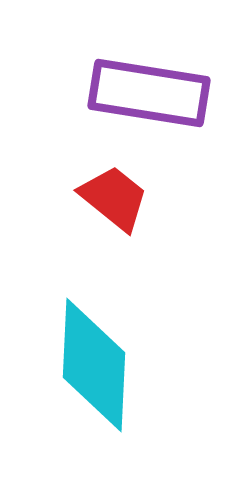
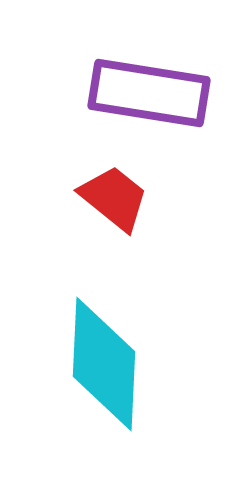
cyan diamond: moved 10 px right, 1 px up
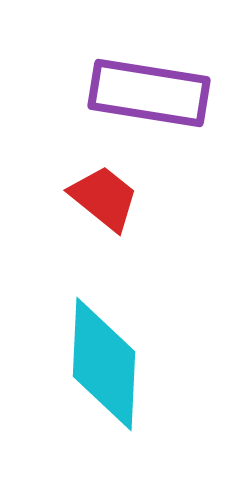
red trapezoid: moved 10 px left
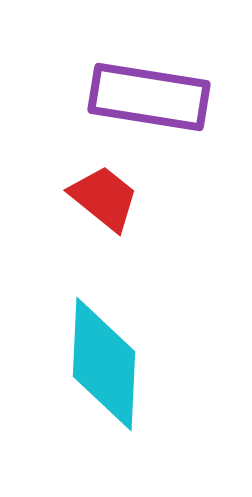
purple rectangle: moved 4 px down
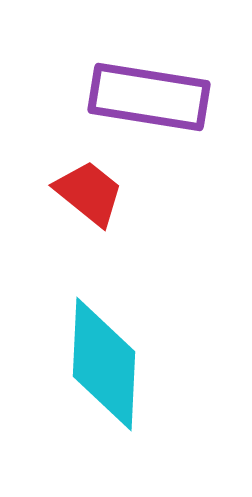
red trapezoid: moved 15 px left, 5 px up
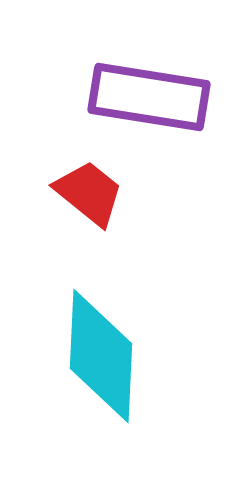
cyan diamond: moved 3 px left, 8 px up
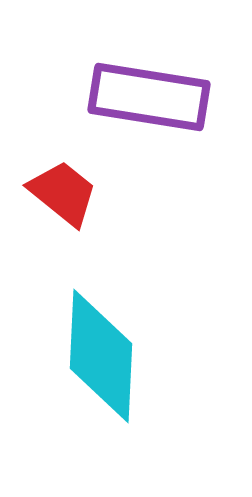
red trapezoid: moved 26 px left
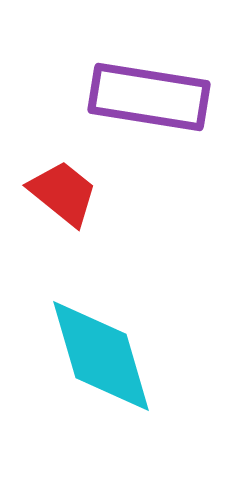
cyan diamond: rotated 19 degrees counterclockwise
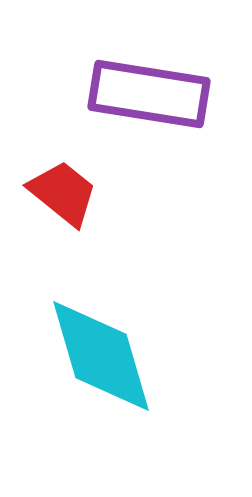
purple rectangle: moved 3 px up
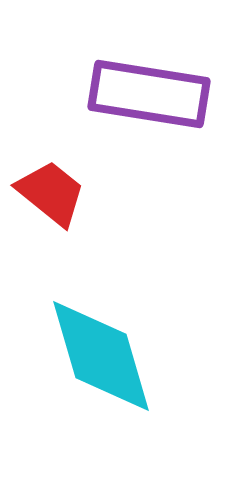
red trapezoid: moved 12 px left
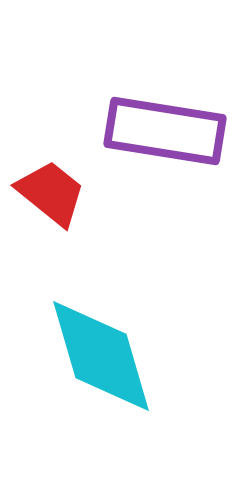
purple rectangle: moved 16 px right, 37 px down
